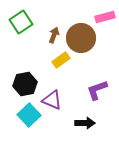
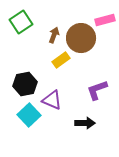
pink rectangle: moved 3 px down
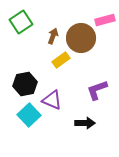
brown arrow: moved 1 px left, 1 px down
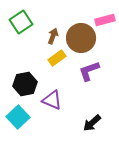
yellow rectangle: moved 4 px left, 2 px up
purple L-shape: moved 8 px left, 19 px up
cyan square: moved 11 px left, 2 px down
black arrow: moved 7 px right; rotated 138 degrees clockwise
